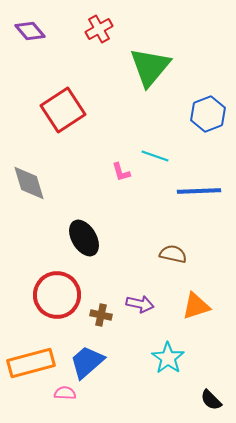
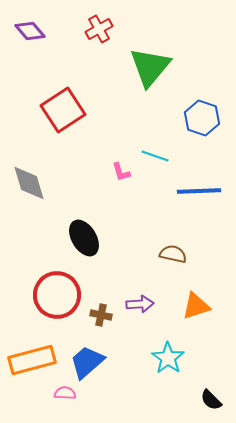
blue hexagon: moved 6 px left, 4 px down; rotated 20 degrees counterclockwise
purple arrow: rotated 16 degrees counterclockwise
orange rectangle: moved 1 px right, 3 px up
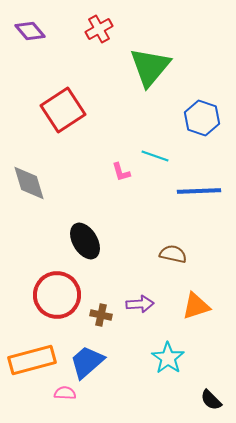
black ellipse: moved 1 px right, 3 px down
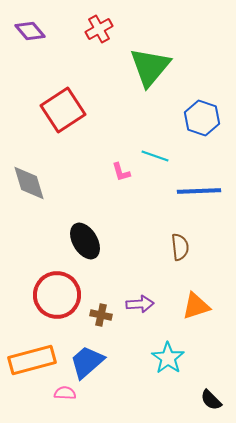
brown semicircle: moved 7 px right, 7 px up; rotated 72 degrees clockwise
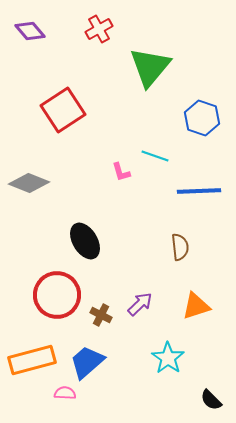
gray diamond: rotated 51 degrees counterclockwise
purple arrow: rotated 40 degrees counterclockwise
brown cross: rotated 15 degrees clockwise
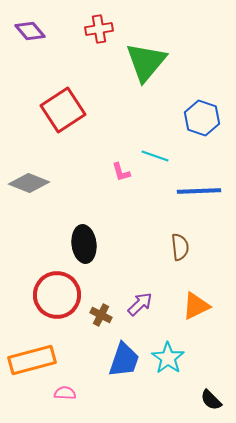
red cross: rotated 20 degrees clockwise
green triangle: moved 4 px left, 5 px up
black ellipse: moved 1 px left, 3 px down; rotated 24 degrees clockwise
orange triangle: rotated 8 degrees counterclockwise
blue trapezoid: moved 37 px right, 2 px up; rotated 150 degrees clockwise
